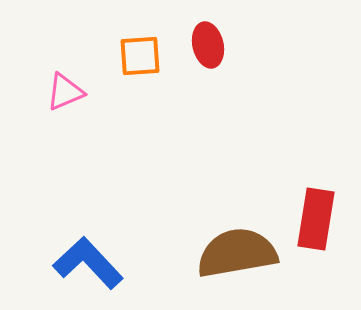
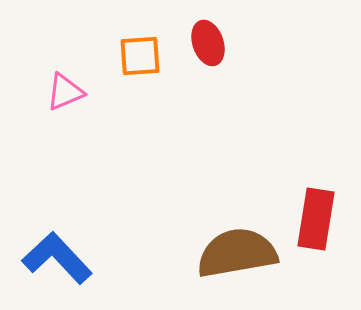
red ellipse: moved 2 px up; rotated 6 degrees counterclockwise
blue L-shape: moved 31 px left, 5 px up
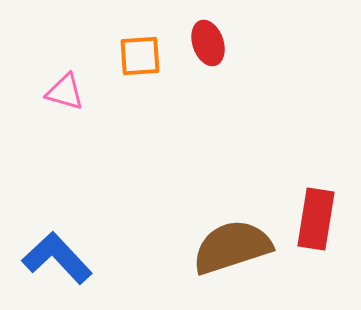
pink triangle: rotated 39 degrees clockwise
brown semicircle: moved 5 px left, 6 px up; rotated 8 degrees counterclockwise
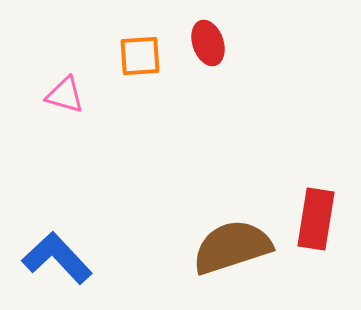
pink triangle: moved 3 px down
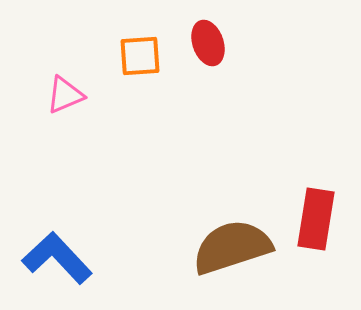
pink triangle: rotated 39 degrees counterclockwise
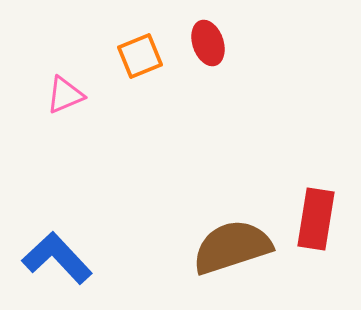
orange square: rotated 18 degrees counterclockwise
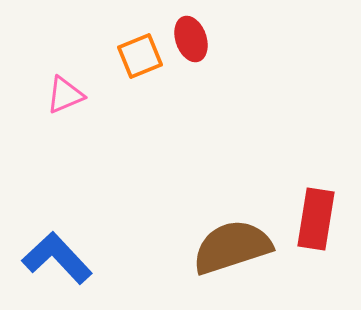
red ellipse: moved 17 px left, 4 px up
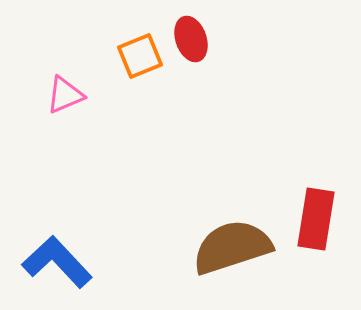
blue L-shape: moved 4 px down
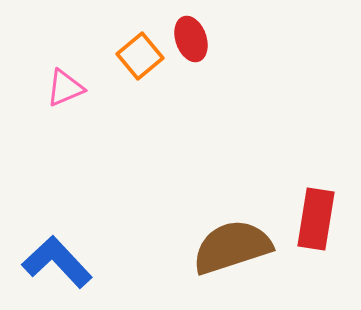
orange square: rotated 18 degrees counterclockwise
pink triangle: moved 7 px up
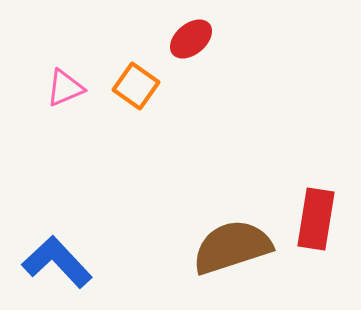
red ellipse: rotated 69 degrees clockwise
orange square: moved 4 px left, 30 px down; rotated 15 degrees counterclockwise
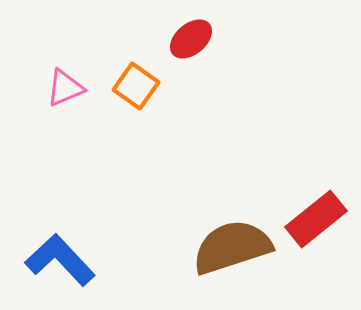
red rectangle: rotated 42 degrees clockwise
blue L-shape: moved 3 px right, 2 px up
